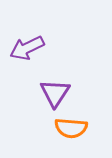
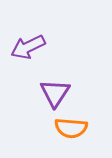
purple arrow: moved 1 px right, 1 px up
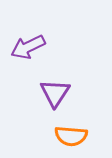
orange semicircle: moved 8 px down
